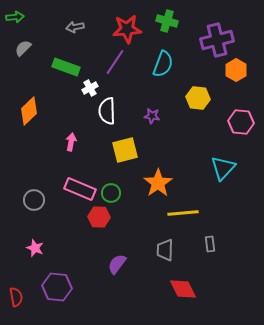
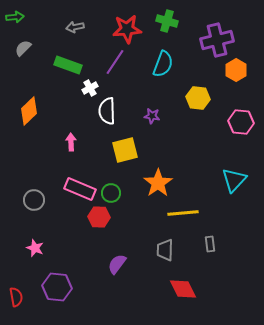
green rectangle: moved 2 px right, 2 px up
pink arrow: rotated 12 degrees counterclockwise
cyan triangle: moved 11 px right, 12 px down
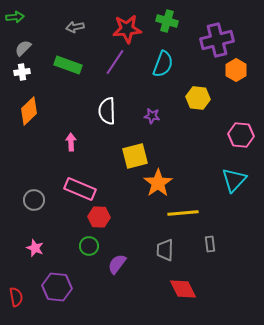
white cross: moved 68 px left, 16 px up; rotated 21 degrees clockwise
pink hexagon: moved 13 px down
yellow square: moved 10 px right, 6 px down
green circle: moved 22 px left, 53 px down
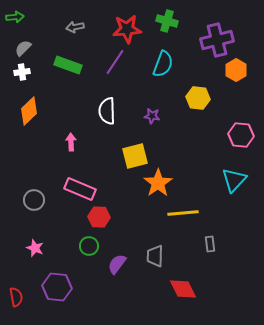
gray trapezoid: moved 10 px left, 6 px down
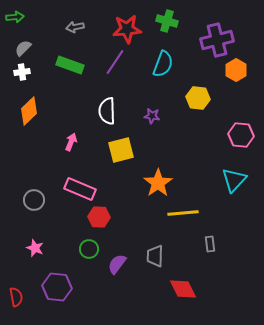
green rectangle: moved 2 px right
pink arrow: rotated 24 degrees clockwise
yellow square: moved 14 px left, 6 px up
green circle: moved 3 px down
